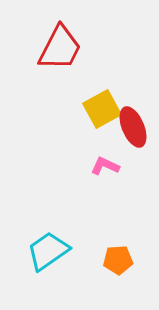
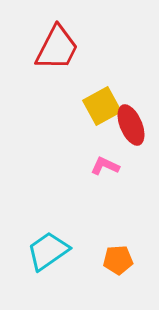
red trapezoid: moved 3 px left
yellow square: moved 3 px up
red ellipse: moved 2 px left, 2 px up
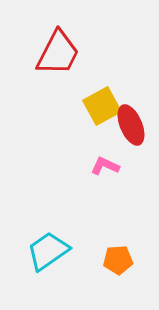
red trapezoid: moved 1 px right, 5 px down
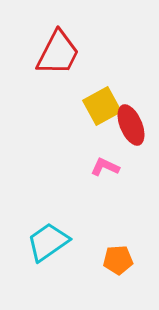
pink L-shape: moved 1 px down
cyan trapezoid: moved 9 px up
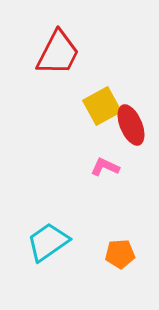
orange pentagon: moved 2 px right, 6 px up
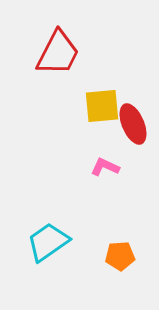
yellow square: rotated 24 degrees clockwise
red ellipse: moved 2 px right, 1 px up
orange pentagon: moved 2 px down
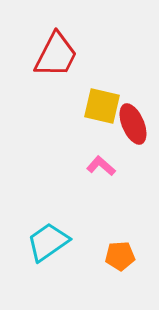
red trapezoid: moved 2 px left, 2 px down
yellow square: rotated 18 degrees clockwise
pink L-shape: moved 4 px left, 1 px up; rotated 16 degrees clockwise
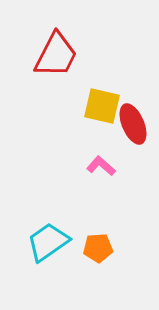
orange pentagon: moved 22 px left, 8 px up
